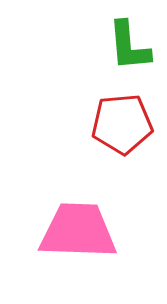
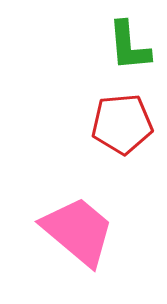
pink trapezoid: rotated 38 degrees clockwise
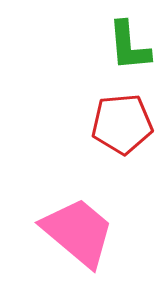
pink trapezoid: moved 1 px down
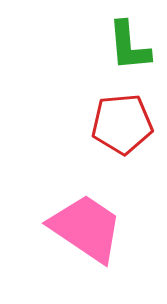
pink trapezoid: moved 8 px right, 4 px up; rotated 6 degrees counterclockwise
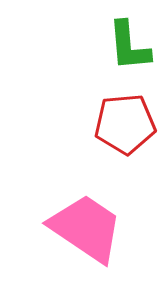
red pentagon: moved 3 px right
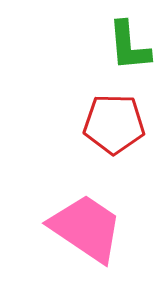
red pentagon: moved 11 px left; rotated 6 degrees clockwise
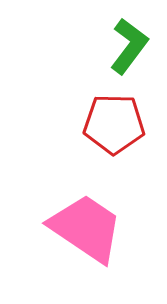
green L-shape: rotated 138 degrees counterclockwise
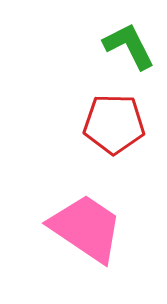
green L-shape: rotated 64 degrees counterclockwise
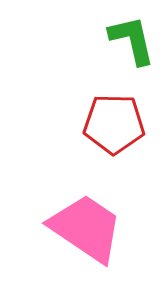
green L-shape: moved 3 px right, 6 px up; rotated 14 degrees clockwise
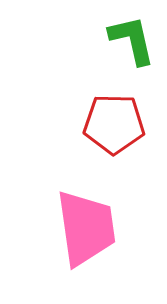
pink trapezoid: rotated 48 degrees clockwise
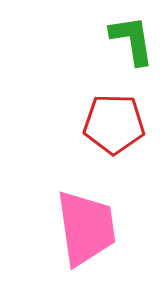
green L-shape: rotated 4 degrees clockwise
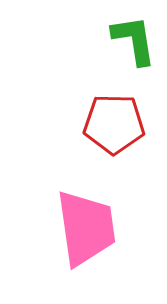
green L-shape: moved 2 px right
